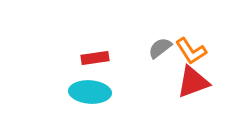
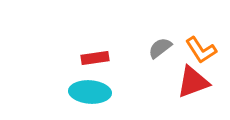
orange L-shape: moved 10 px right, 1 px up
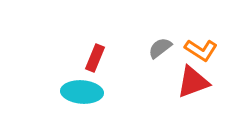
orange L-shape: rotated 24 degrees counterclockwise
red rectangle: rotated 60 degrees counterclockwise
cyan ellipse: moved 8 px left
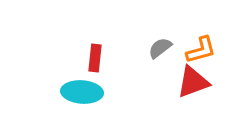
orange L-shape: rotated 48 degrees counterclockwise
red rectangle: rotated 16 degrees counterclockwise
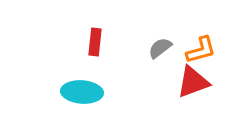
red rectangle: moved 16 px up
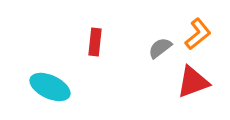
orange L-shape: moved 3 px left, 16 px up; rotated 24 degrees counterclockwise
cyan ellipse: moved 32 px left, 5 px up; rotated 21 degrees clockwise
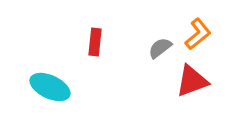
red triangle: moved 1 px left, 1 px up
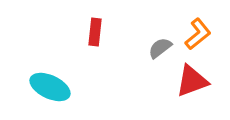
red rectangle: moved 10 px up
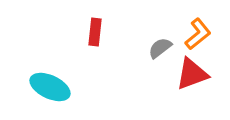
red triangle: moved 7 px up
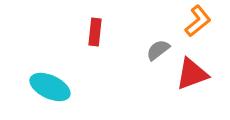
orange L-shape: moved 13 px up
gray semicircle: moved 2 px left, 2 px down
